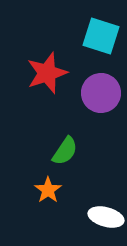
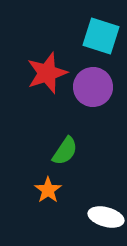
purple circle: moved 8 px left, 6 px up
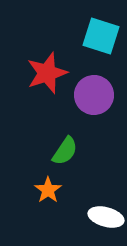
purple circle: moved 1 px right, 8 px down
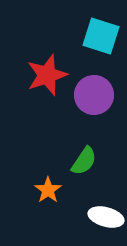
red star: moved 2 px down
green semicircle: moved 19 px right, 10 px down
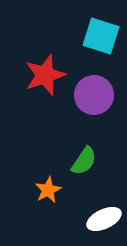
red star: moved 2 px left
orange star: rotated 8 degrees clockwise
white ellipse: moved 2 px left, 2 px down; rotated 40 degrees counterclockwise
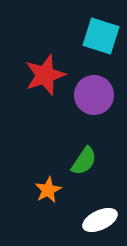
white ellipse: moved 4 px left, 1 px down
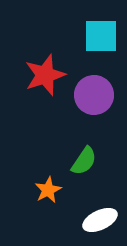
cyan square: rotated 18 degrees counterclockwise
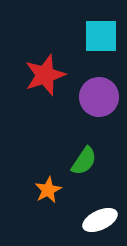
purple circle: moved 5 px right, 2 px down
